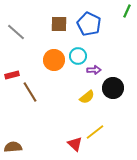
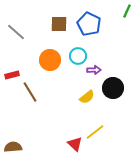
orange circle: moved 4 px left
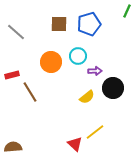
blue pentagon: rotated 30 degrees clockwise
orange circle: moved 1 px right, 2 px down
purple arrow: moved 1 px right, 1 px down
